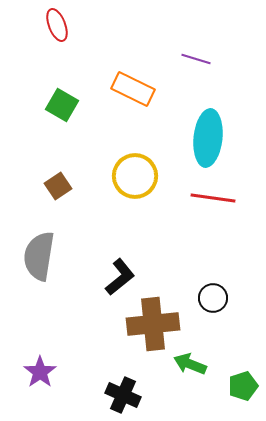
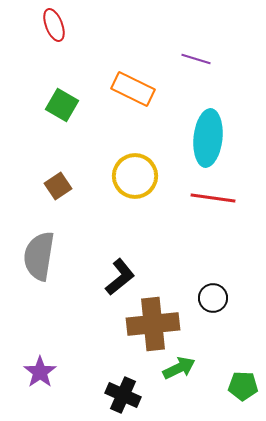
red ellipse: moved 3 px left
green arrow: moved 11 px left, 4 px down; rotated 132 degrees clockwise
green pentagon: rotated 20 degrees clockwise
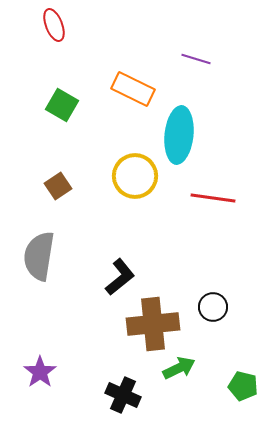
cyan ellipse: moved 29 px left, 3 px up
black circle: moved 9 px down
green pentagon: rotated 12 degrees clockwise
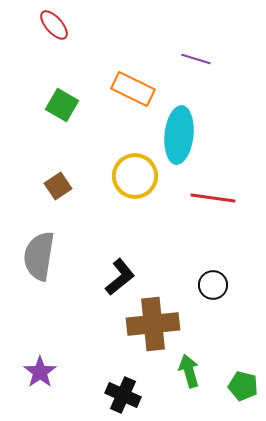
red ellipse: rotated 20 degrees counterclockwise
black circle: moved 22 px up
green arrow: moved 10 px right, 3 px down; rotated 80 degrees counterclockwise
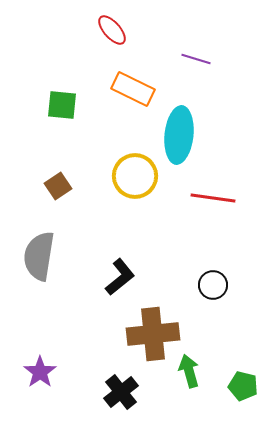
red ellipse: moved 58 px right, 5 px down
green square: rotated 24 degrees counterclockwise
brown cross: moved 10 px down
black cross: moved 2 px left, 3 px up; rotated 28 degrees clockwise
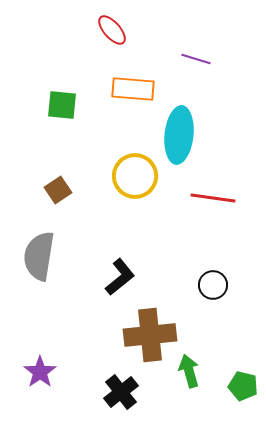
orange rectangle: rotated 21 degrees counterclockwise
brown square: moved 4 px down
brown cross: moved 3 px left, 1 px down
